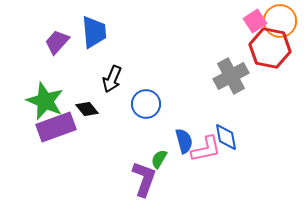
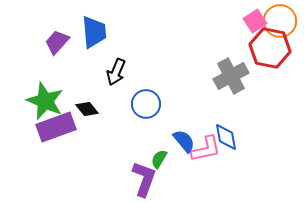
black arrow: moved 4 px right, 7 px up
blue semicircle: rotated 25 degrees counterclockwise
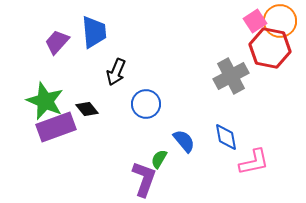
pink L-shape: moved 48 px right, 13 px down
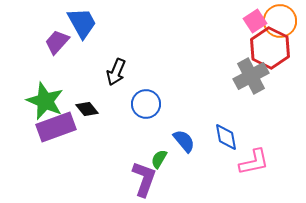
blue trapezoid: moved 12 px left, 9 px up; rotated 24 degrees counterclockwise
red hexagon: rotated 15 degrees clockwise
gray cross: moved 20 px right
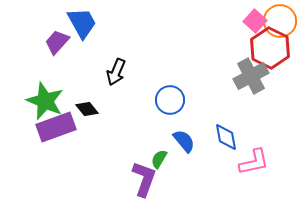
pink square: rotated 15 degrees counterclockwise
blue circle: moved 24 px right, 4 px up
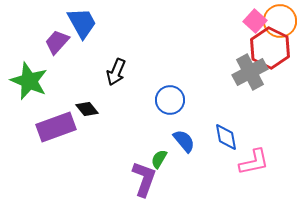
gray cross: moved 1 px left, 4 px up
green star: moved 16 px left, 20 px up
